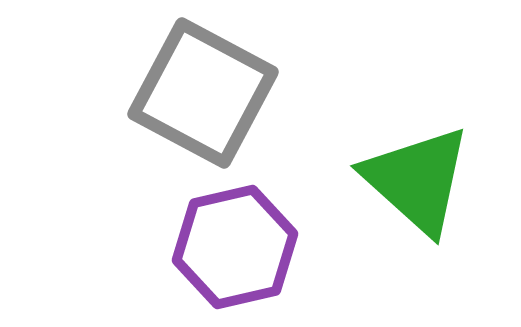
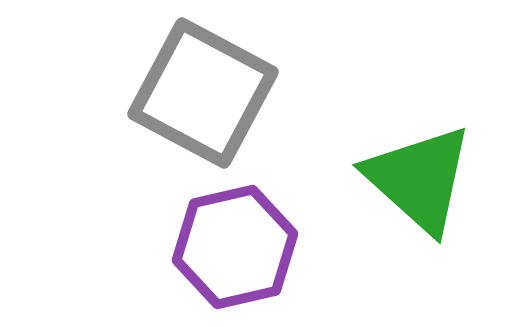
green triangle: moved 2 px right, 1 px up
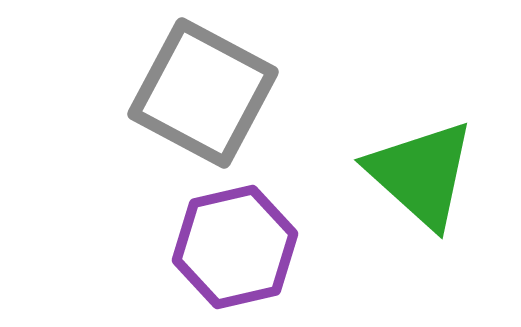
green triangle: moved 2 px right, 5 px up
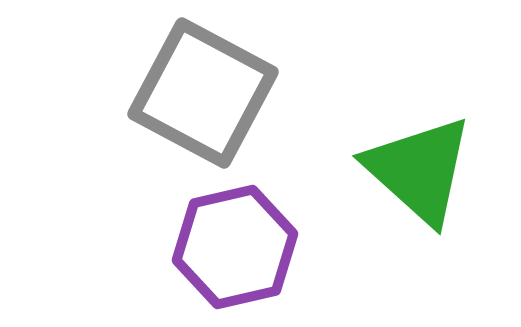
green triangle: moved 2 px left, 4 px up
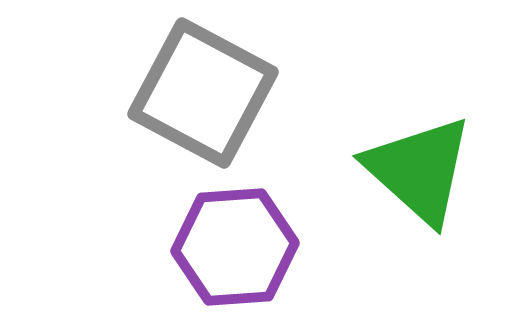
purple hexagon: rotated 9 degrees clockwise
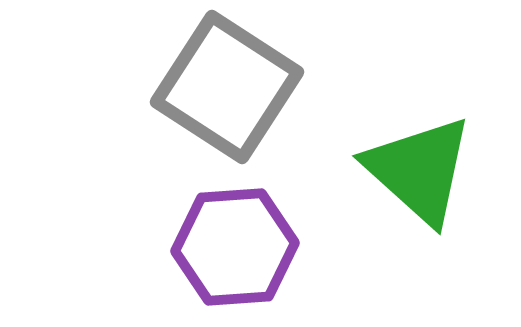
gray square: moved 24 px right, 6 px up; rotated 5 degrees clockwise
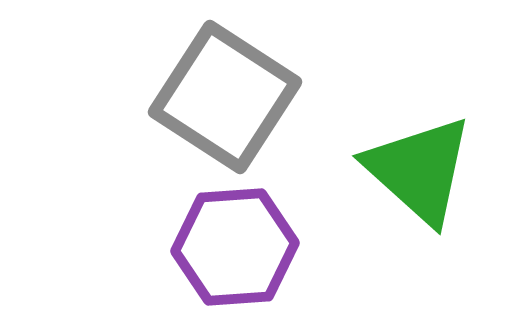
gray square: moved 2 px left, 10 px down
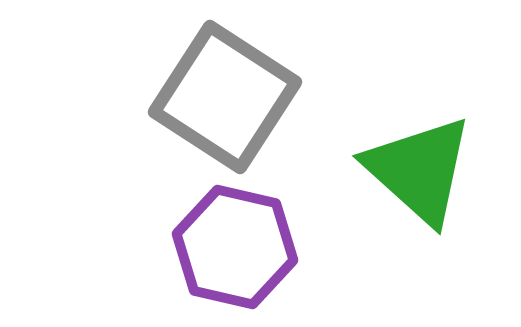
purple hexagon: rotated 17 degrees clockwise
